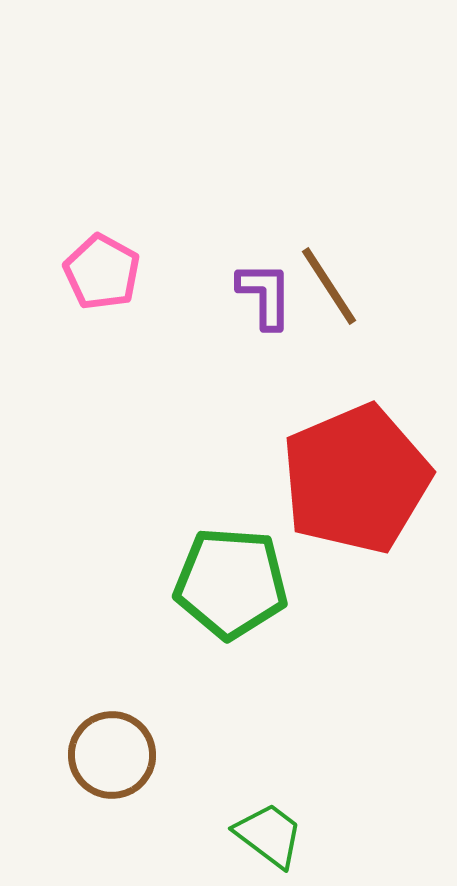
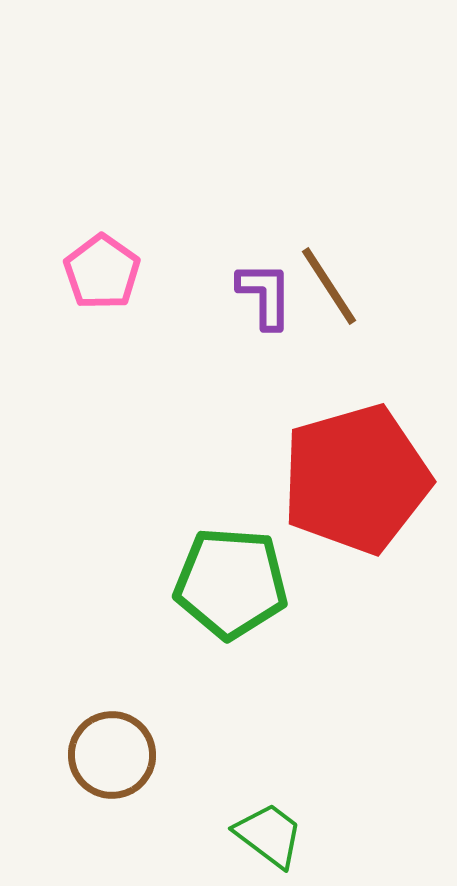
pink pentagon: rotated 6 degrees clockwise
red pentagon: rotated 7 degrees clockwise
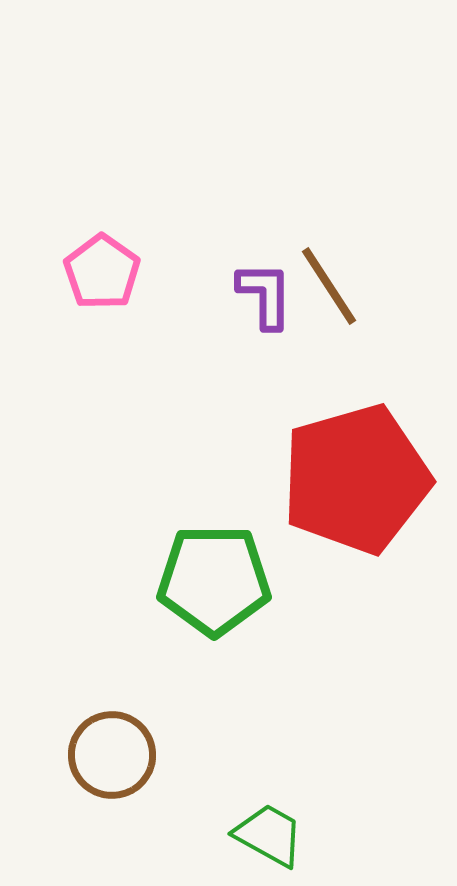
green pentagon: moved 17 px left, 3 px up; rotated 4 degrees counterclockwise
green trapezoid: rotated 8 degrees counterclockwise
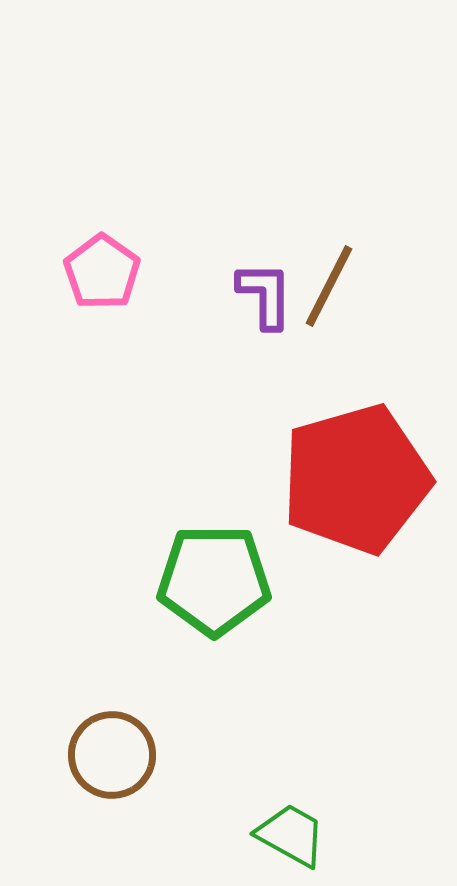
brown line: rotated 60 degrees clockwise
green trapezoid: moved 22 px right
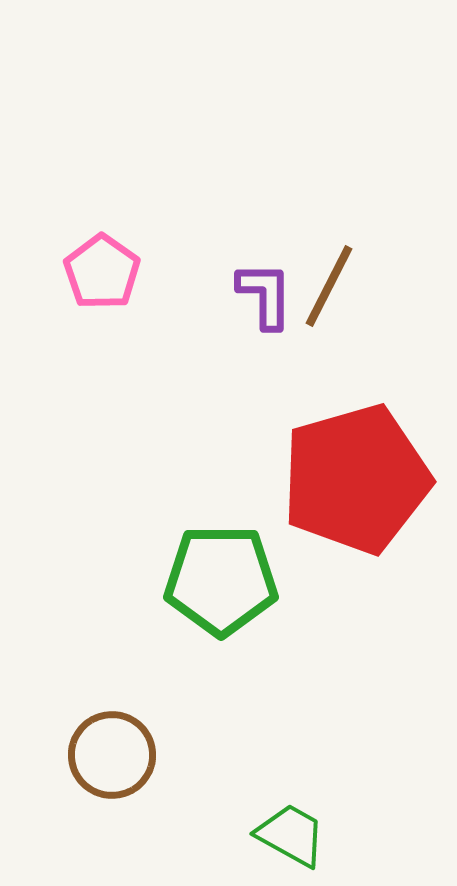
green pentagon: moved 7 px right
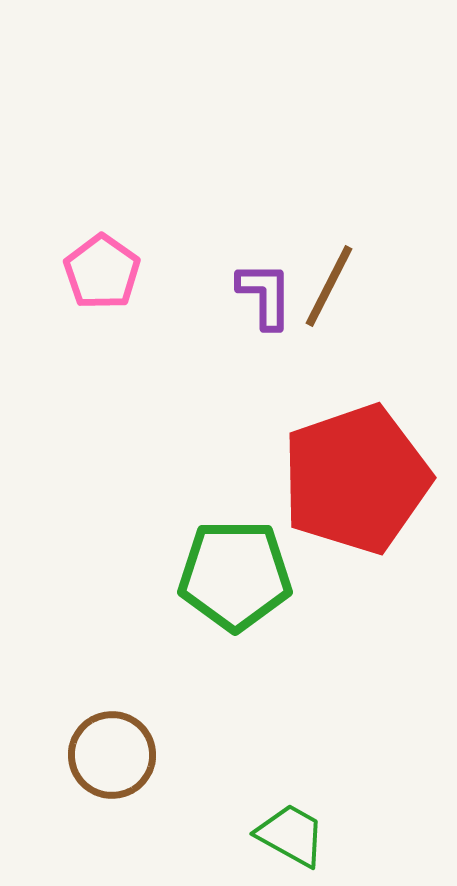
red pentagon: rotated 3 degrees counterclockwise
green pentagon: moved 14 px right, 5 px up
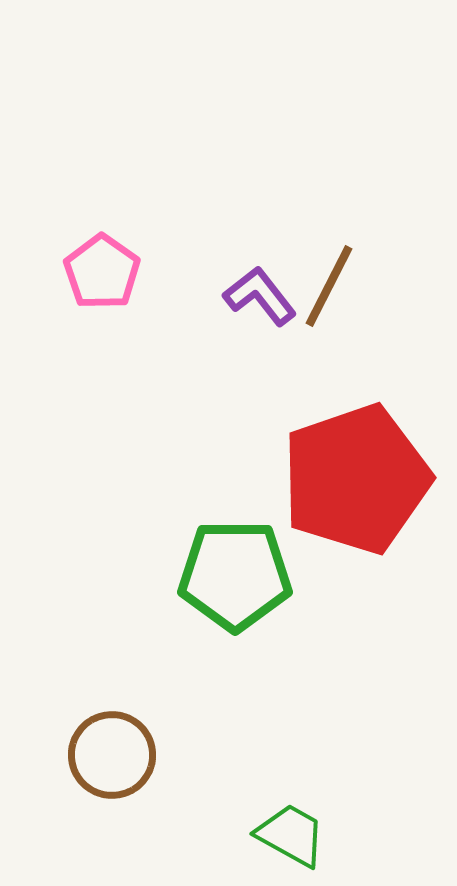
purple L-shape: moved 5 px left, 1 px down; rotated 38 degrees counterclockwise
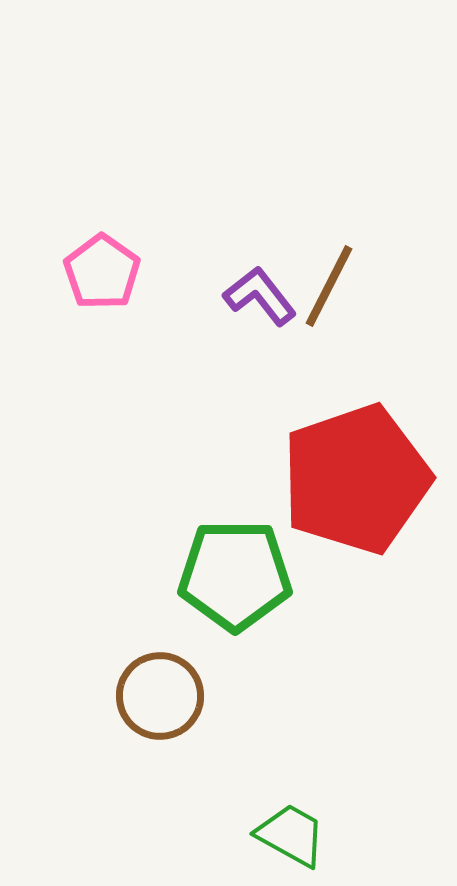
brown circle: moved 48 px right, 59 px up
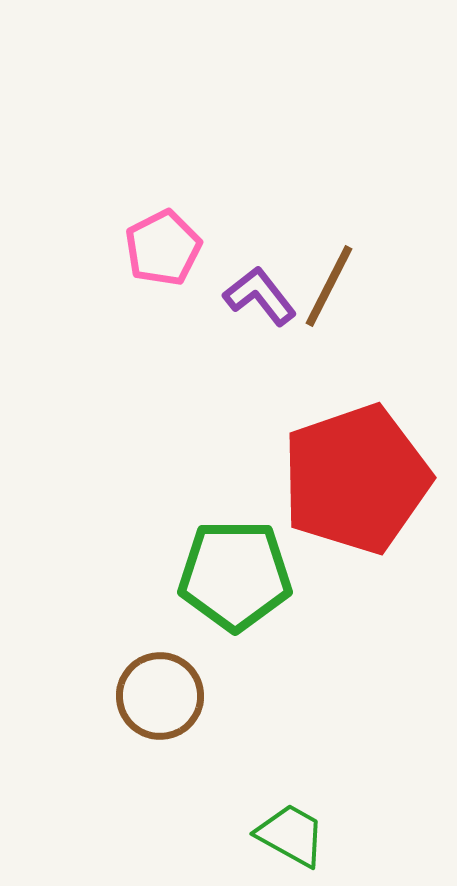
pink pentagon: moved 61 px right, 24 px up; rotated 10 degrees clockwise
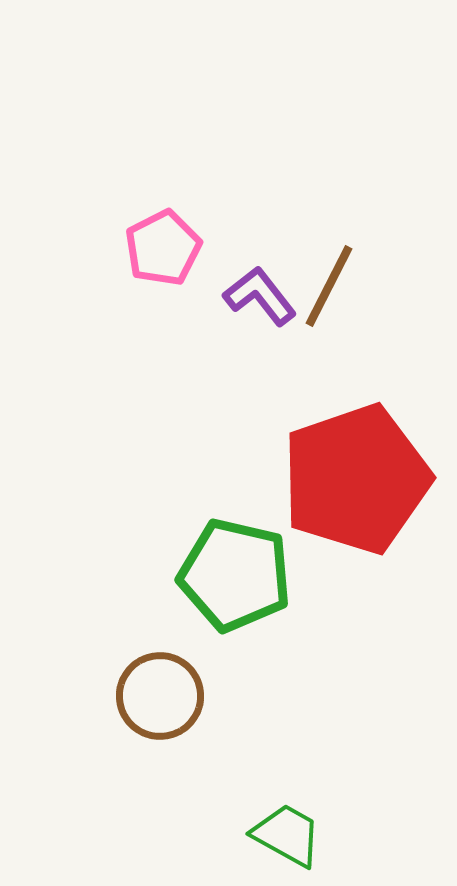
green pentagon: rotated 13 degrees clockwise
green trapezoid: moved 4 px left
